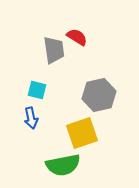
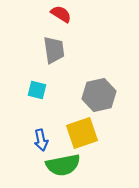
red semicircle: moved 16 px left, 23 px up
blue arrow: moved 10 px right, 22 px down
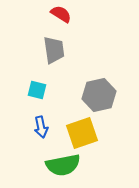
blue arrow: moved 13 px up
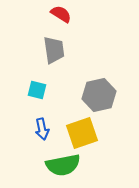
blue arrow: moved 1 px right, 2 px down
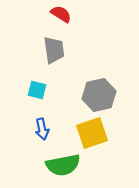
yellow square: moved 10 px right
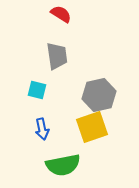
gray trapezoid: moved 3 px right, 6 px down
yellow square: moved 6 px up
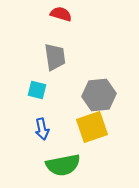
red semicircle: rotated 15 degrees counterclockwise
gray trapezoid: moved 2 px left, 1 px down
gray hexagon: rotated 8 degrees clockwise
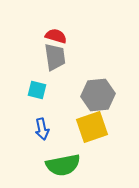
red semicircle: moved 5 px left, 22 px down
gray hexagon: moved 1 px left
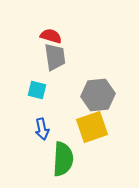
red semicircle: moved 5 px left
green semicircle: moved 6 px up; rotated 76 degrees counterclockwise
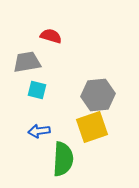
gray trapezoid: moved 28 px left, 5 px down; rotated 92 degrees counterclockwise
blue arrow: moved 3 px left, 2 px down; rotated 95 degrees clockwise
